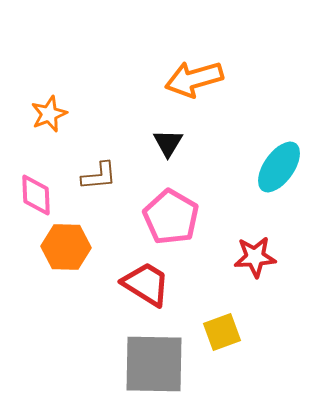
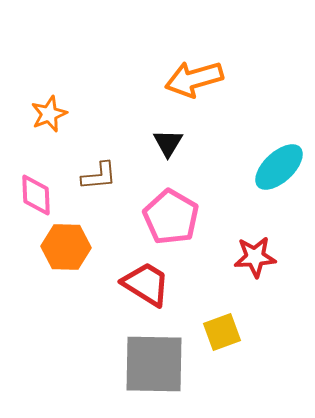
cyan ellipse: rotated 12 degrees clockwise
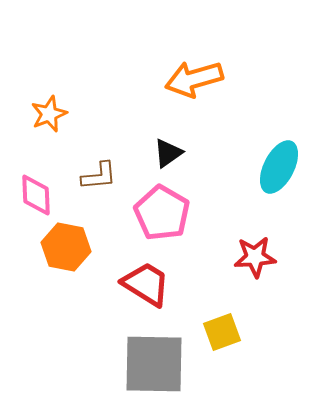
black triangle: moved 10 px down; rotated 24 degrees clockwise
cyan ellipse: rotated 20 degrees counterclockwise
pink pentagon: moved 9 px left, 4 px up
orange hexagon: rotated 9 degrees clockwise
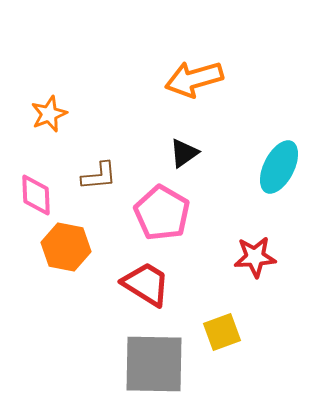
black triangle: moved 16 px right
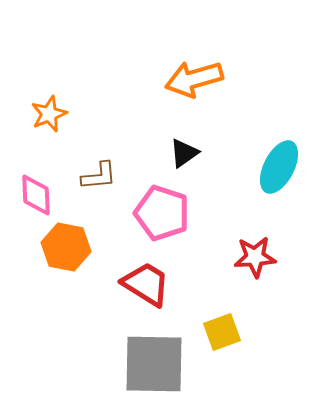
pink pentagon: rotated 12 degrees counterclockwise
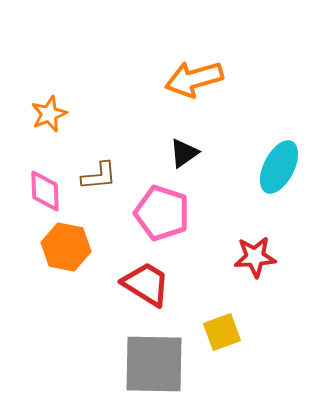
pink diamond: moved 9 px right, 4 px up
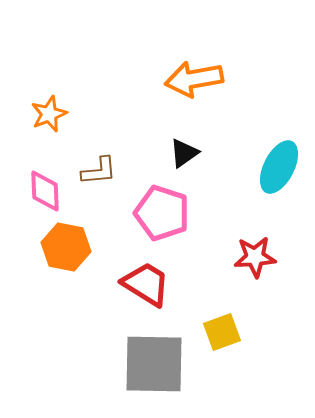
orange arrow: rotated 6 degrees clockwise
brown L-shape: moved 5 px up
